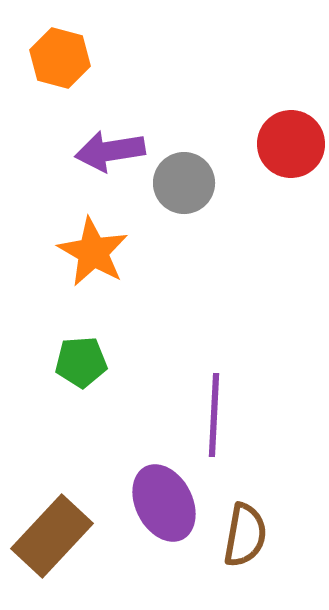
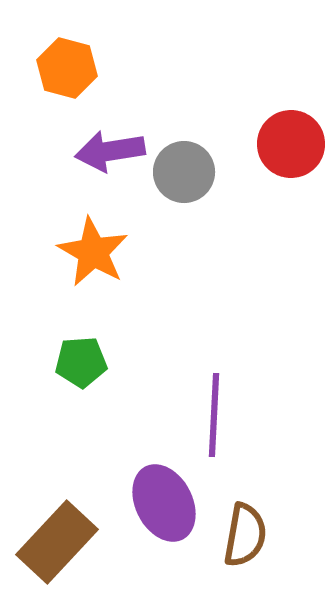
orange hexagon: moved 7 px right, 10 px down
gray circle: moved 11 px up
brown rectangle: moved 5 px right, 6 px down
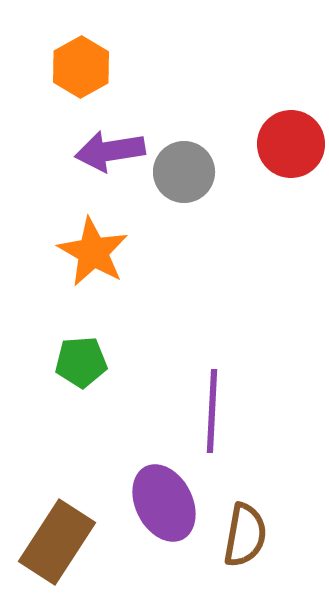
orange hexagon: moved 14 px right, 1 px up; rotated 16 degrees clockwise
purple line: moved 2 px left, 4 px up
brown rectangle: rotated 10 degrees counterclockwise
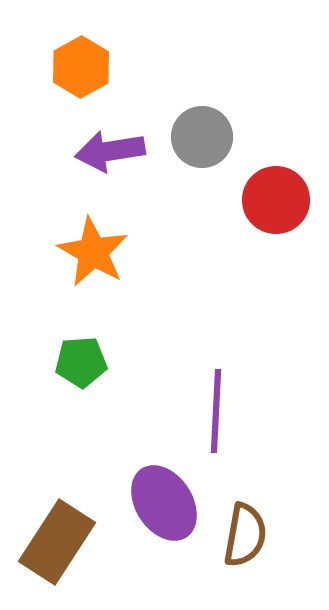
red circle: moved 15 px left, 56 px down
gray circle: moved 18 px right, 35 px up
purple line: moved 4 px right
purple ellipse: rotated 6 degrees counterclockwise
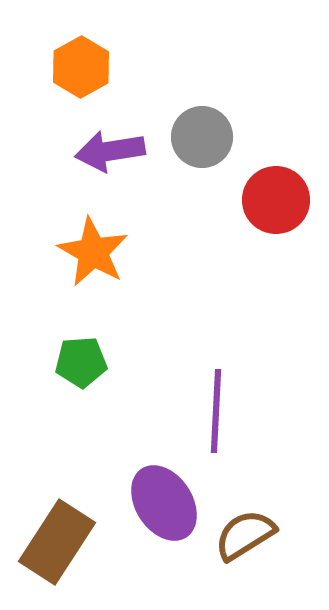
brown semicircle: rotated 132 degrees counterclockwise
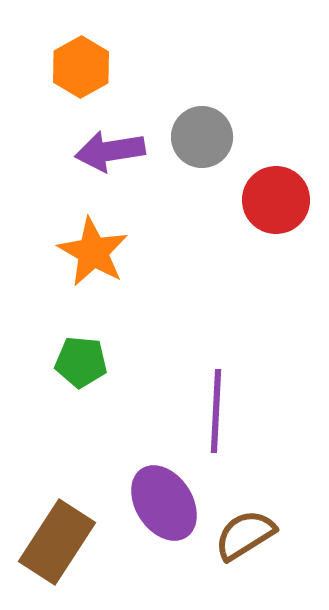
green pentagon: rotated 9 degrees clockwise
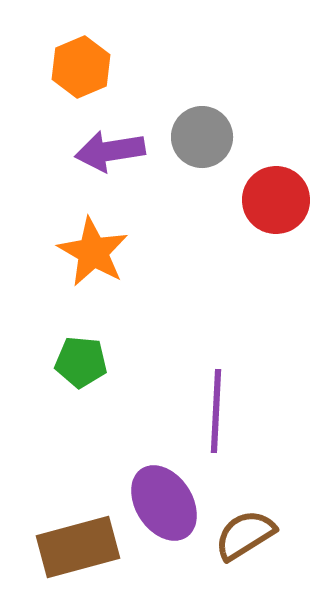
orange hexagon: rotated 6 degrees clockwise
brown rectangle: moved 21 px right, 5 px down; rotated 42 degrees clockwise
